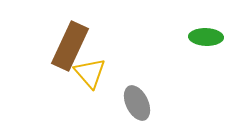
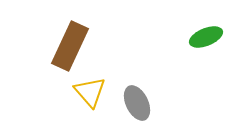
green ellipse: rotated 24 degrees counterclockwise
yellow triangle: moved 19 px down
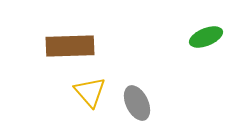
brown rectangle: rotated 63 degrees clockwise
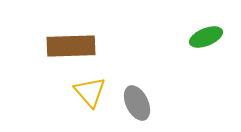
brown rectangle: moved 1 px right
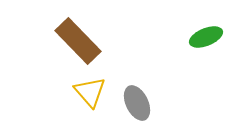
brown rectangle: moved 7 px right, 5 px up; rotated 48 degrees clockwise
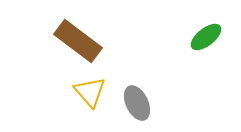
green ellipse: rotated 16 degrees counterclockwise
brown rectangle: rotated 9 degrees counterclockwise
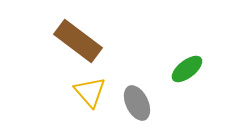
green ellipse: moved 19 px left, 32 px down
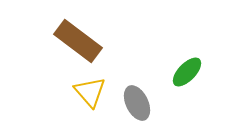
green ellipse: moved 3 px down; rotated 8 degrees counterclockwise
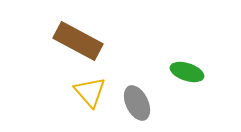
brown rectangle: rotated 9 degrees counterclockwise
green ellipse: rotated 64 degrees clockwise
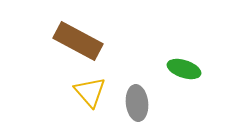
green ellipse: moved 3 px left, 3 px up
gray ellipse: rotated 20 degrees clockwise
